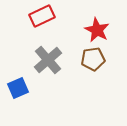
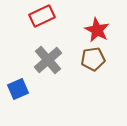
blue square: moved 1 px down
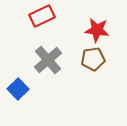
red star: rotated 20 degrees counterclockwise
blue square: rotated 20 degrees counterclockwise
